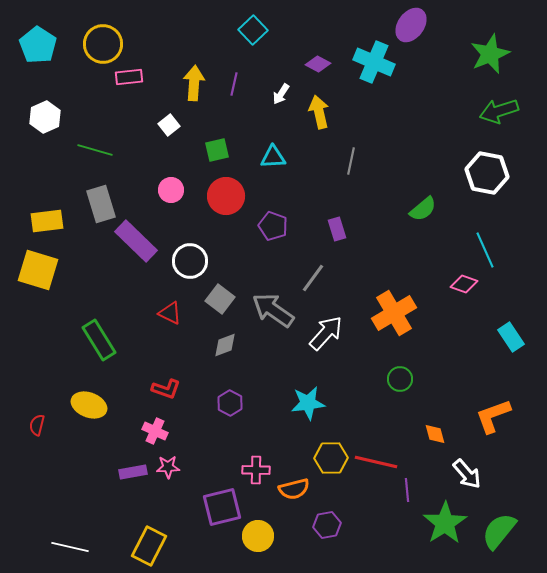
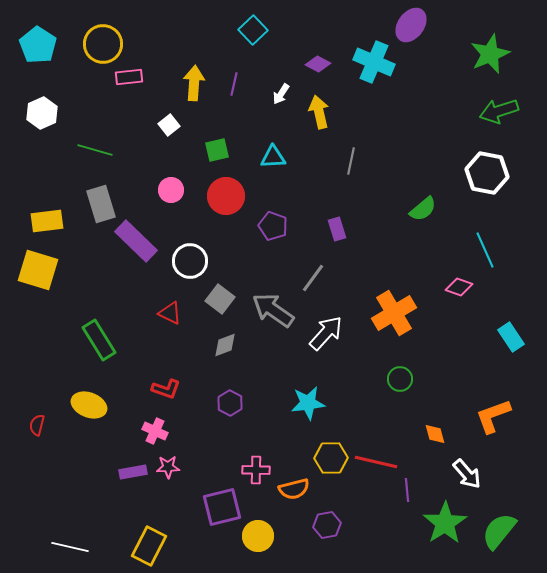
white hexagon at (45, 117): moved 3 px left, 4 px up
pink diamond at (464, 284): moved 5 px left, 3 px down
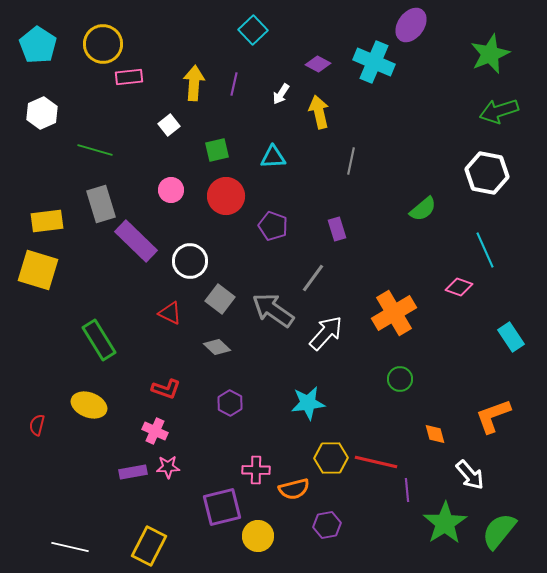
gray diamond at (225, 345): moved 8 px left, 2 px down; rotated 64 degrees clockwise
white arrow at (467, 474): moved 3 px right, 1 px down
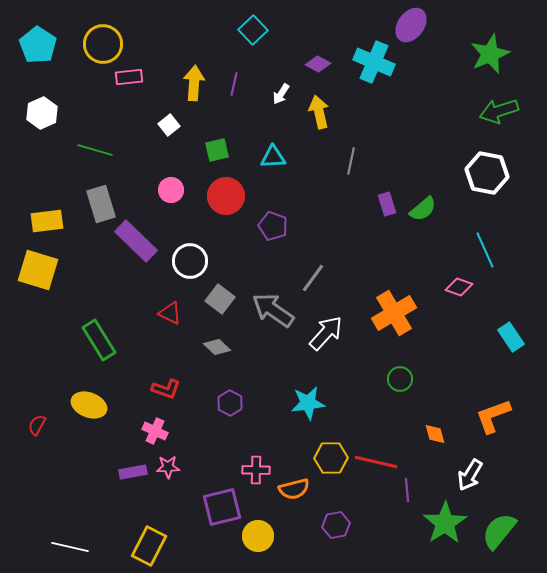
purple rectangle at (337, 229): moved 50 px right, 25 px up
red semicircle at (37, 425): rotated 15 degrees clockwise
white arrow at (470, 475): rotated 72 degrees clockwise
purple hexagon at (327, 525): moved 9 px right
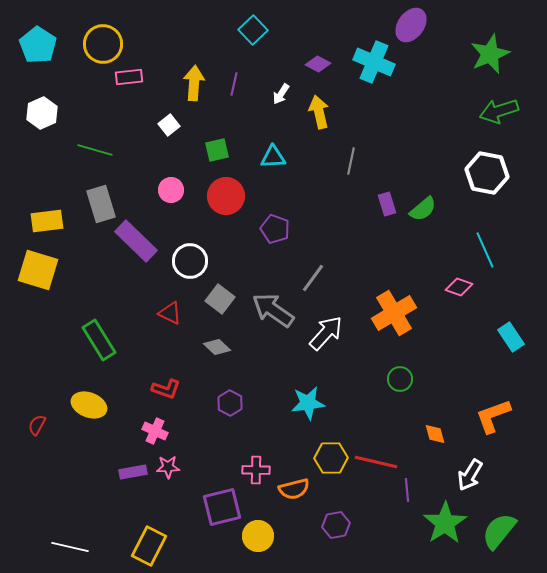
purple pentagon at (273, 226): moved 2 px right, 3 px down
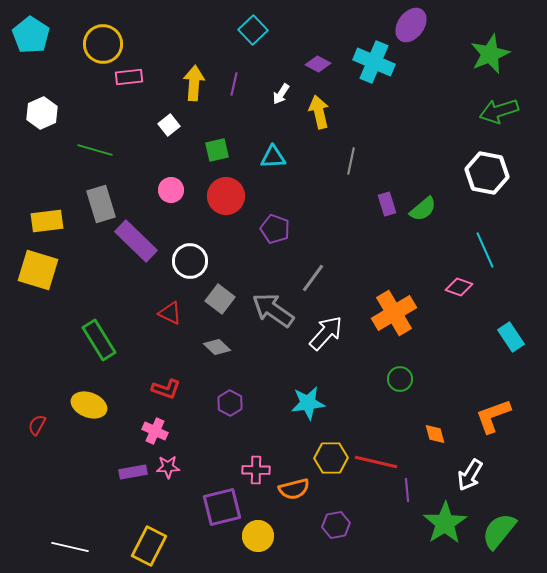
cyan pentagon at (38, 45): moved 7 px left, 10 px up
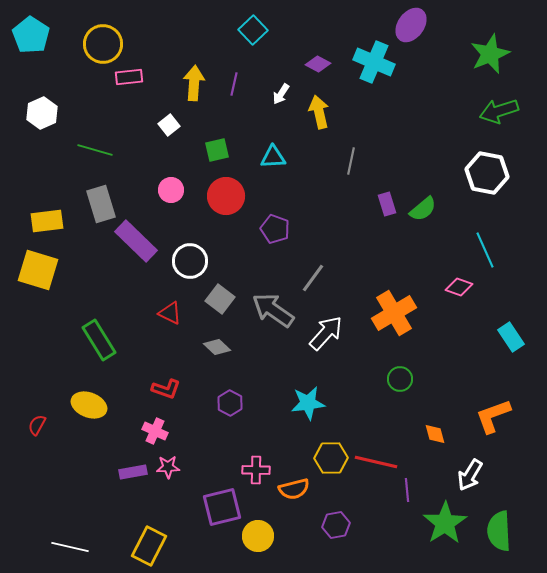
green semicircle at (499, 531): rotated 42 degrees counterclockwise
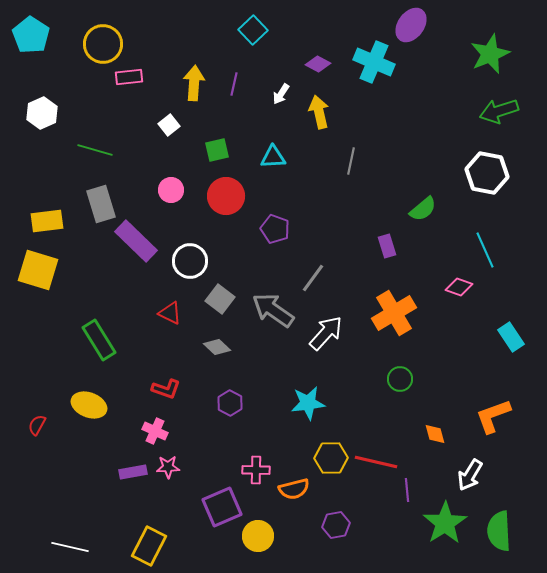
purple rectangle at (387, 204): moved 42 px down
purple square at (222, 507): rotated 9 degrees counterclockwise
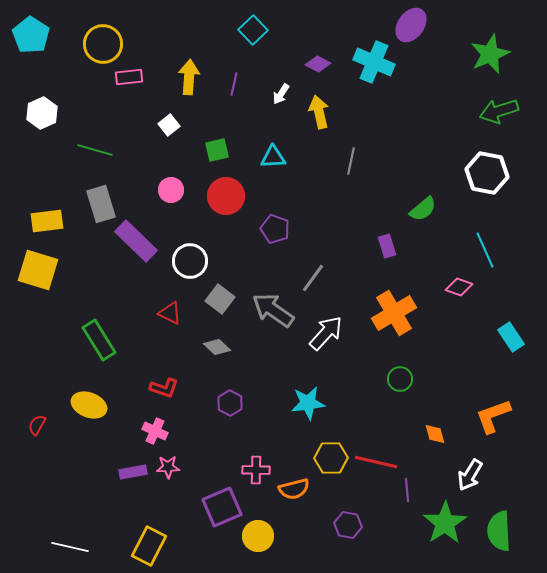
yellow arrow at (194, 83): moved 5 px left, 6 px up
red L-shape at (166, 389): moved 2 px left, 1 px up
purple hexagon at (336, 525): moved 12 px right; rotated 20 degrees clockwise
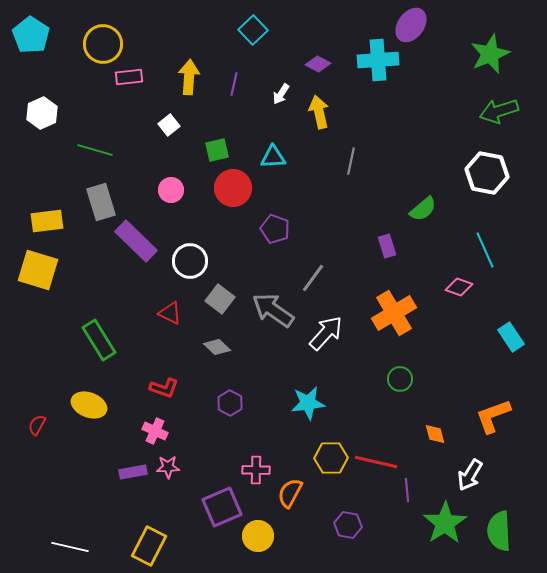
cyan cross at (374, 62): moved 4 px right, 2 px up; rotated 27 degrees counterclockwise
red circle at (226, 196): moved 7 px right, 8 px up
gray rectangle at (101, 204): moved 2 px up
orange semicircle at (294, 489): moved 4 px left, 4 px down; rotated 132 degrees clockwise
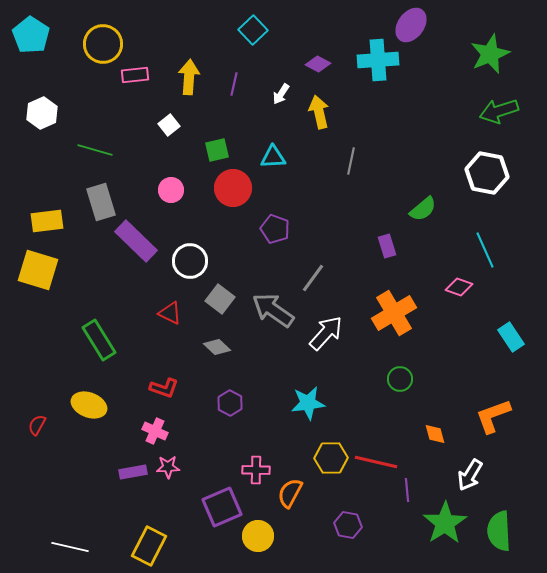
pink rectangle at (129, 77): moved 6 px right, 2 px up
